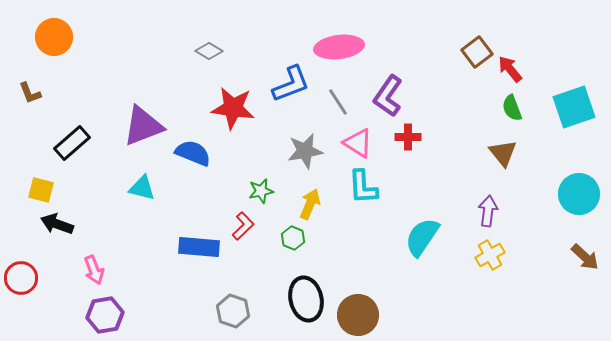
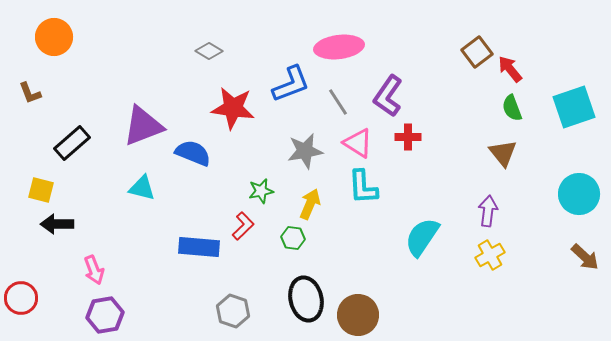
black arrow: rotated 20 degrees counterclockwise
green hexagon: rotated 15 degrees counterclockwise
red circle: moved 20 px down
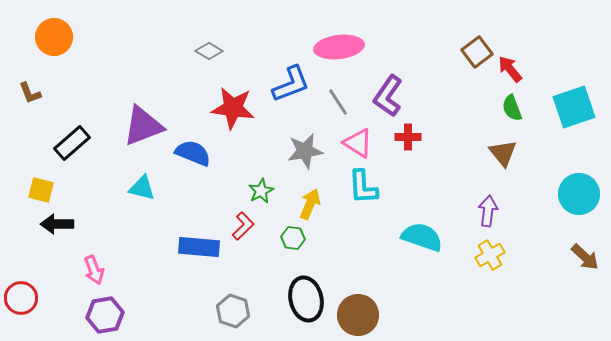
green star: rotated 15 degrees counterclockwise
cyan semicircle: rotated 75 degrees clockwise
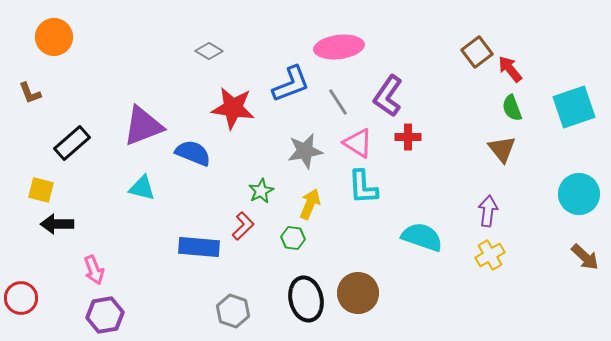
brown triangle: moved 1 px left, 4 px up
brown circle: moved 22 px up
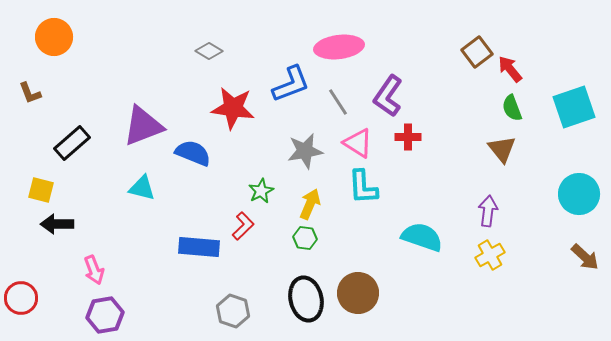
green hexagon: moved 12 px right
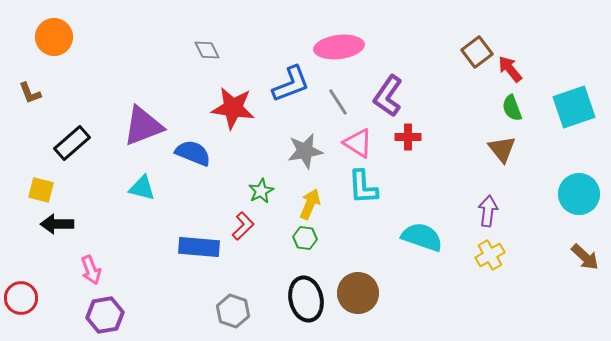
gray diamond: moved 2 px left, 1 px up; rotated 32 degrees clockwise
pink arrow: moved 3 px left
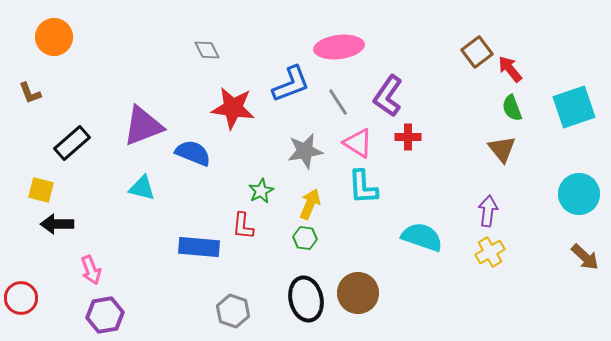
red L-shape: rotated 140 degrees clockwise
yellow cross: moved 3 px up
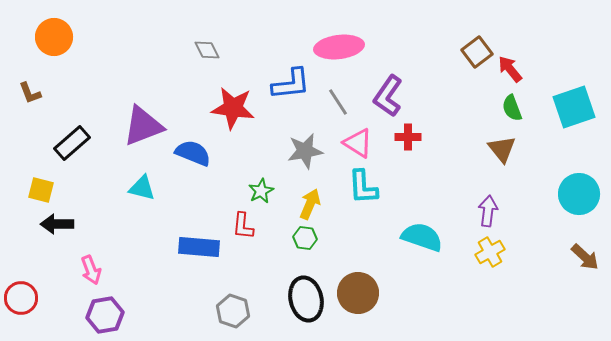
blue L-shape: rotated 15 degrees clockwise
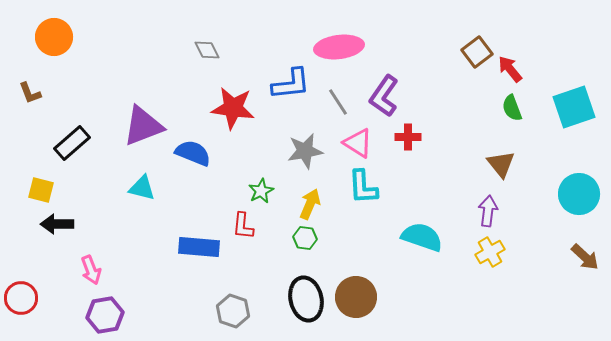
purple L-shape: moved 4 px left
brown triangle: moved 1 px left, 15 px down
brown circle: moved 2 px left, 4 px down
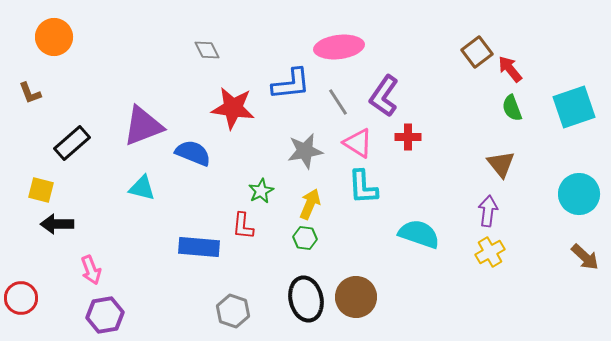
cyan semicircle: moved 3 px left, 3 px up
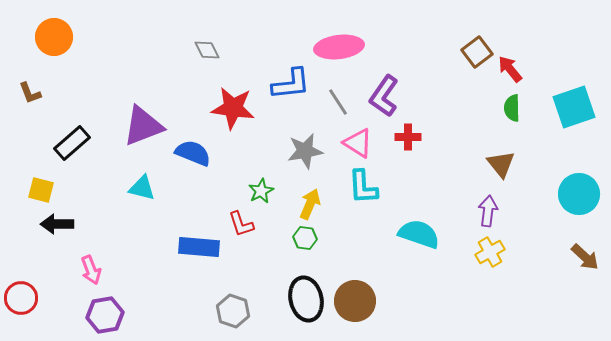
green semicircle: rotated 20 degrees clockwise
red L-shape: moved 2 px left, 2 px up; rotated 24 degrees counterclockwise
brown circle: moved 1 px left, 4 px down
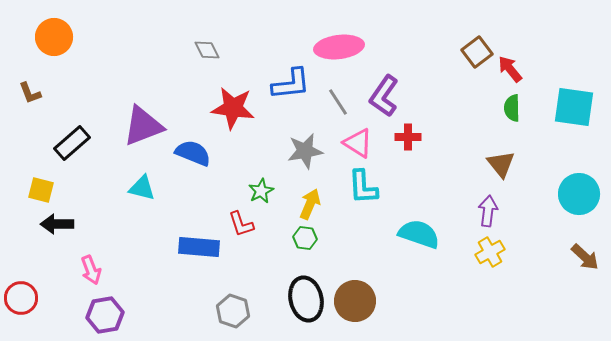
cyan square: rotated 27 degrees clockwise
